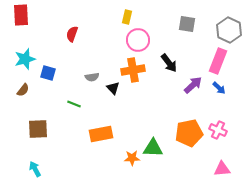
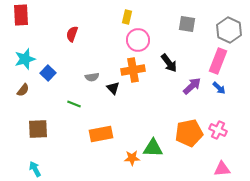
blue square: rotated 28 degrees clockwise
purple arrow: moved 1 px left, 1 px down
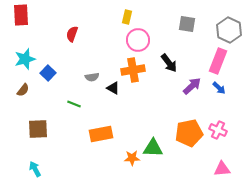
black triangle: rotated 16 degrees counterclockwise
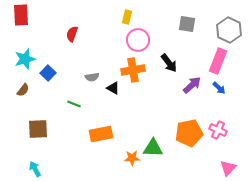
purple arrow: moved 1 px up
pink triangle: moved 6 px right, 1 px up; rotated 42 degrees counterclockwise
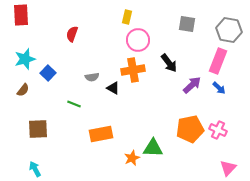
gray hexagon: rotated 15 degrees counterclockwise
orange pentagon: moved 1 px right, 4 px up
orange star: rotated 21 degrees counterclockwise
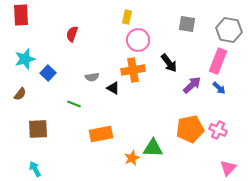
brown semicircle: moved 3 px left, 4 px down
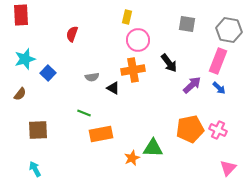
green line: moved 10 px right, 9 px down
brown square: moved 1 px down
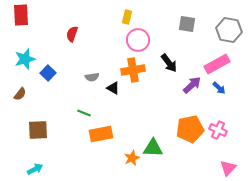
pink rectangle: moved 1 px left, 3 px down; rotated 40 degrees clockwise
cyan arrow: rotated 91 degrees clockwise
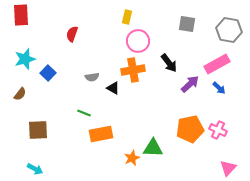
pink circle: moved 1 px down
purple arrow: moved 2 px left, 1 px up
cyan arrow: rotated 56 degrees clockwise
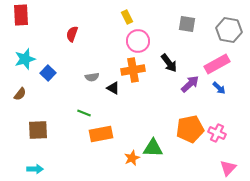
yellow rectangle: rotated 40 degrees counterclockwise
pink cross: moved 1 px left, 3 px down
cyan arrow: rotated 28 degrees counterclockwise
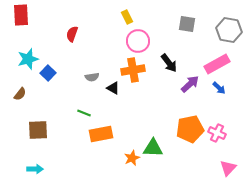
cyan star: moved 3 px right
